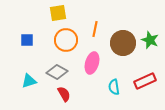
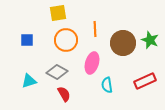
orange line: rotated 14 degrees counterclockwise
cyan semicircle: moved 7 px left, 2 px up
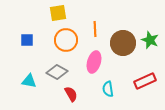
pink ellipse: moved 2 px right, 1 px up
cyan triangle: rotated 28 degrees clockwise
cyan semicircle: moved 1 px right, 4 px down
red semicircle: moved 7 px right
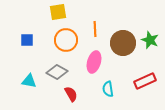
yellow square: moved 1 px up
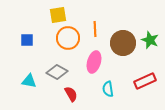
yellow square: moved 3 px down
orange circle: moved 2 px right, 2 px up
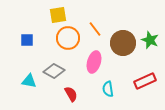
orange line: rotated 35 degrees counterclockwise
gray diamond: moved 3 px left, 1 px up
